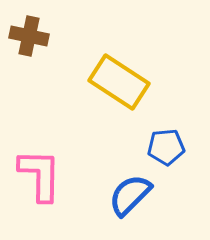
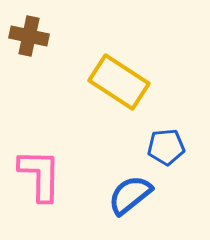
blue semicircle: rotated 6 degrees clockwise
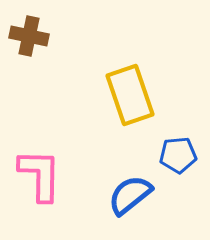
yellow rectangle: moved 11 px right, 13 px down; rotated 38 degrees clockwise
blue pentagon: moved 12 px right, 8 px down
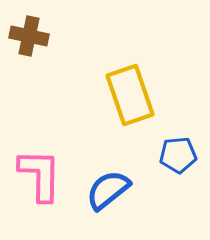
blue semicircle: moved 22 px left, 5 px up
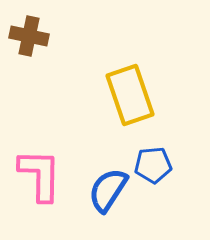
blue pentagon: moved 25 px left, 10 px down
blue semicircle: rotated 18 degrees counterclockwise
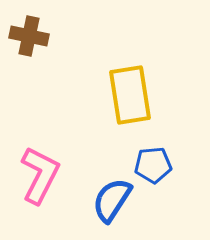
yellow rectangle: rotated 10 degrees clockwise
pink L-shape: rotated 26 degrees clockwise
blue semicircle: moved 4 px right, 10 px down
